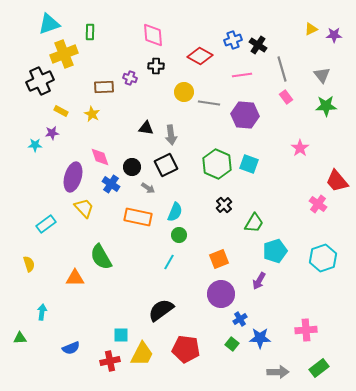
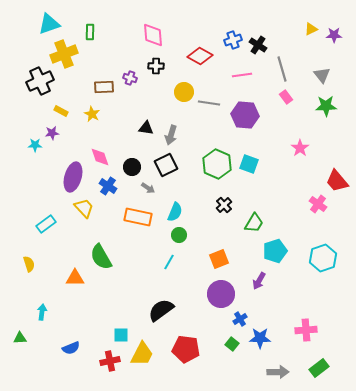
gray arrow at (171, 135): rotated 24 degrees clockwise
blue cross at (111, 184): moved 3 px left, 2 px down
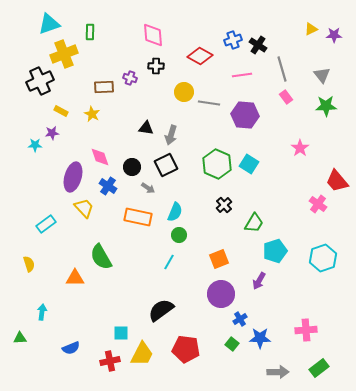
cyan square at (249, 164): rotated 12 degrees clockwise
cyan square at (121, 335): moved 2 px up
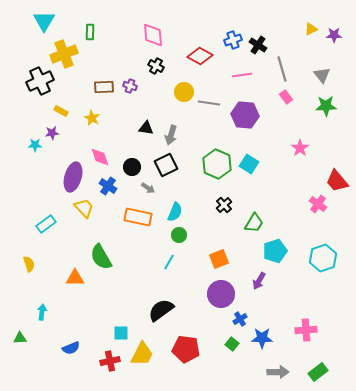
cyan triangle at (49, 24): moved 5 px left, 3 px up; rotated 40 degrees counterclockwise
black cross at (156, 66): rotated 28 degrees clockwise
purple cross at (130, 78): moved 8 px down
yellow star at (92, 114): moved 4 px down
blue star at (260, 338): moved 2 px right
green rectangle at (319, 368): moved 1 px left, 4 px down
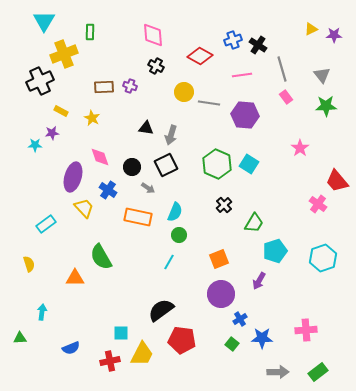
blue cross at (108, 186): moved 4 px down
red pentagon at (186, 349): moved 4 px left, 9 px up
